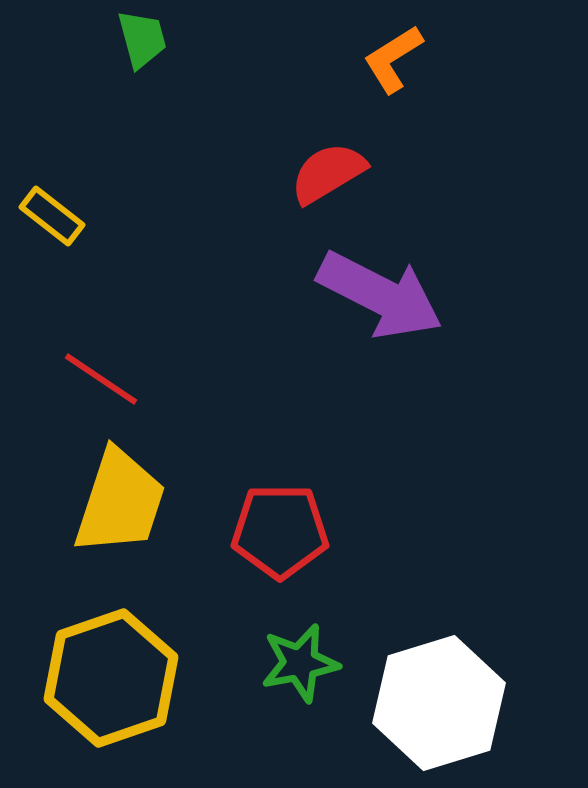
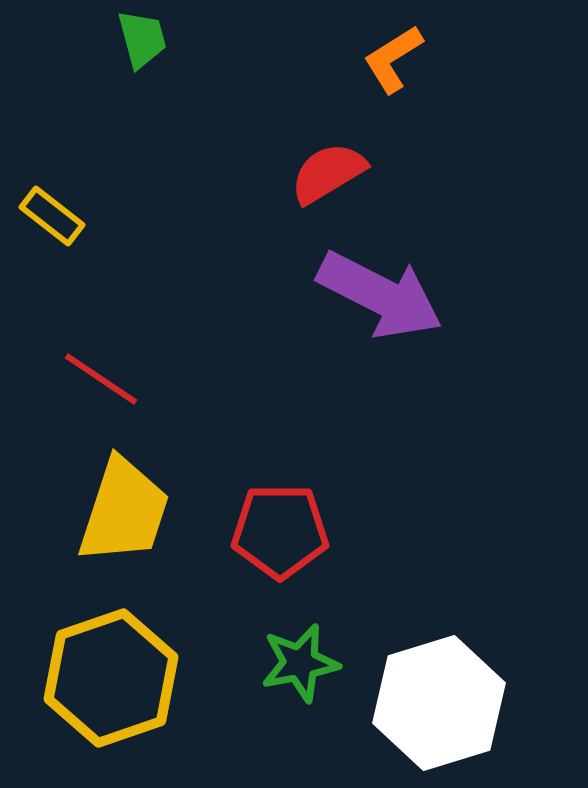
yellow trapezoid: moved 4 px right, 9 px down
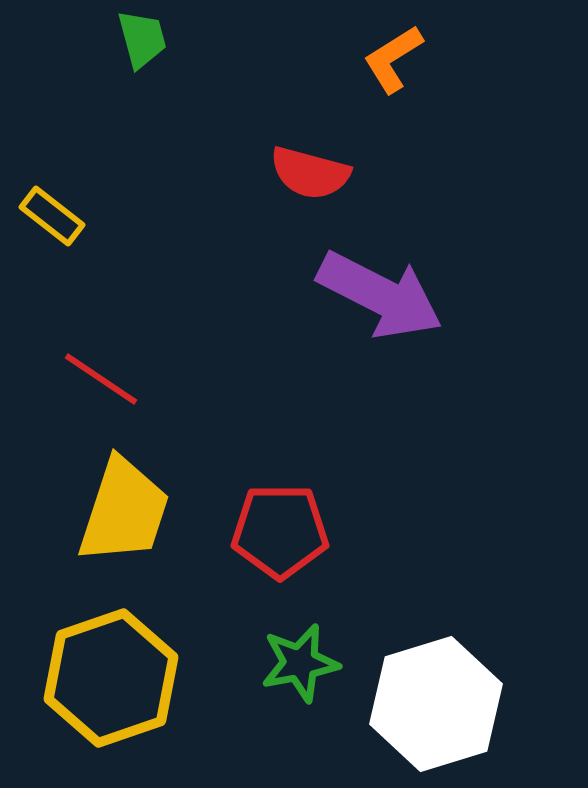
red semicircle: moved 18 px left; rotated 134 degrees counterclockwise
white hexagon: moved 3 px left, 1 px down
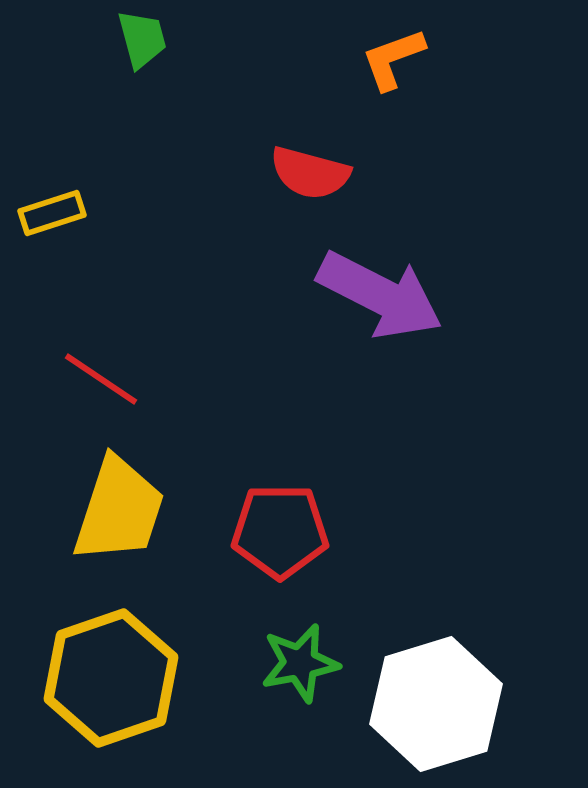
orange L-shape: rotated 12 degrees clockwise
yellow rectangle: moved 3 px up; rotated 56 degrees counterclockwise
yellow trapezoid: moved 5 px left, 1 px up
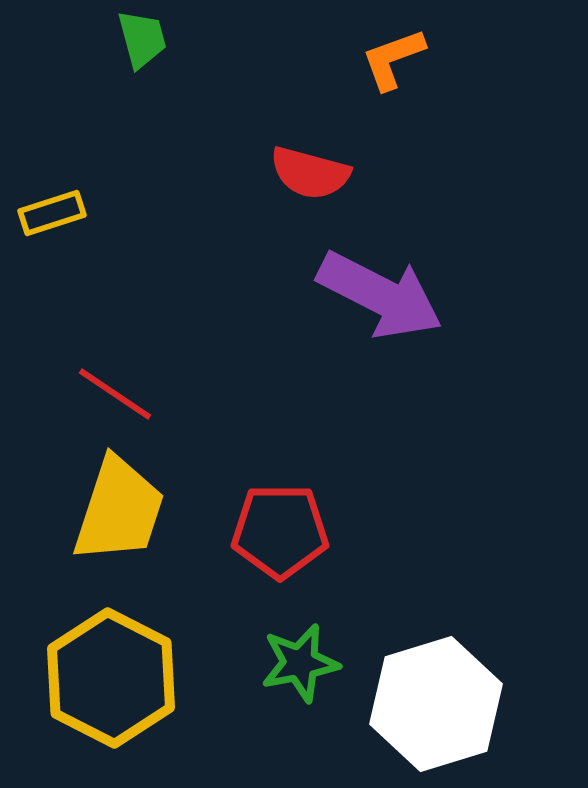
red line: moved 14 px right, 15 px down
yellow hexagon: rotated 14 degrees counterclockwise
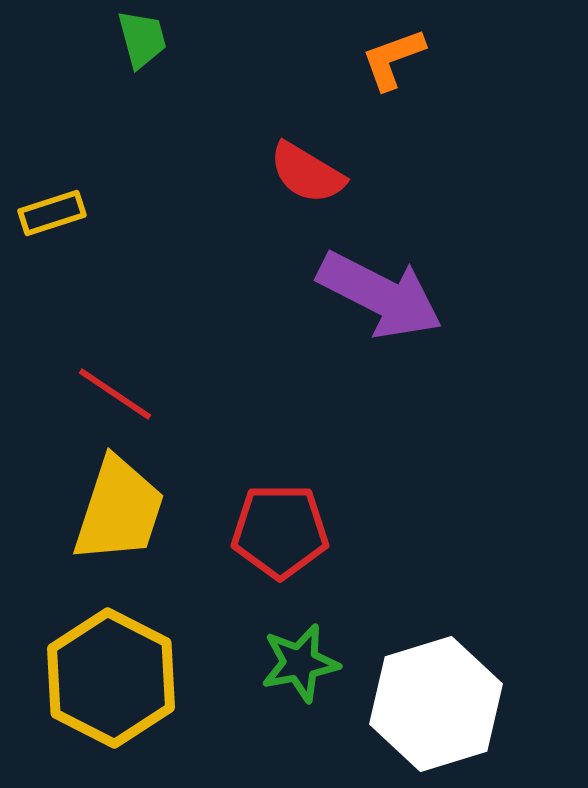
red semicircle: moved 3 px left; rotated 16 degrees clockwise
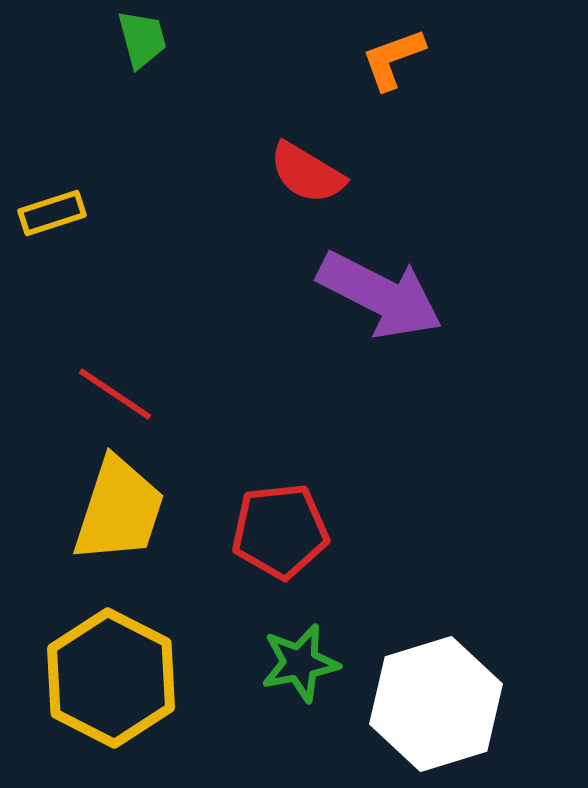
red pentagon: rotated 6 degrees counterclockwise
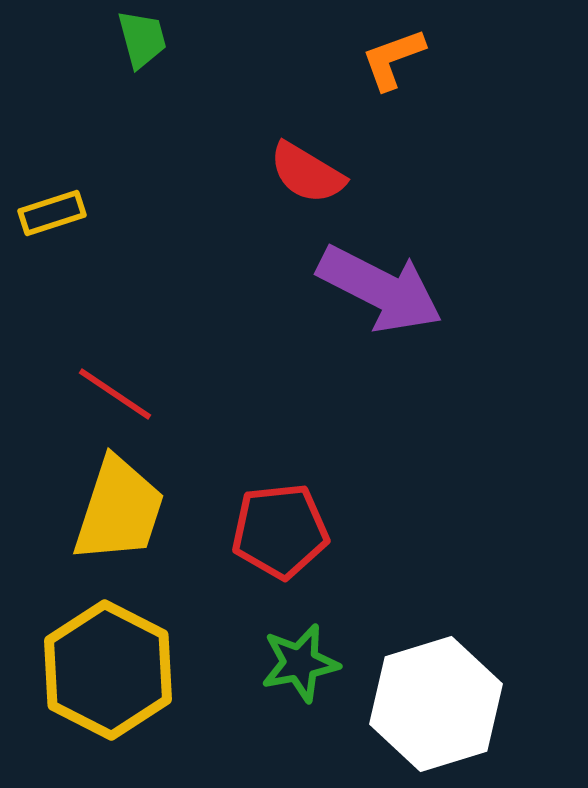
purple arrow: moved 6 px up
yellow hexagon: moved 3 px left, 8 px up
